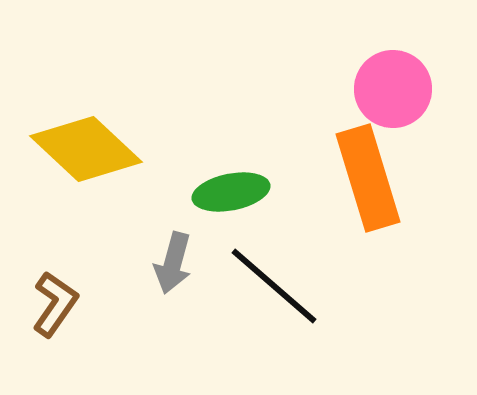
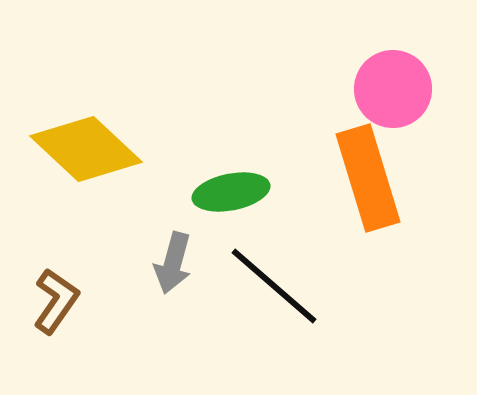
brown L-shape: moved 1 px right, 3 px up
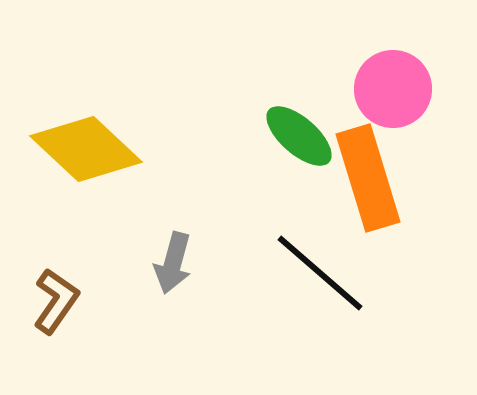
green ellipse: moved 68 px right, 56 px up; rotated 52 degrees clockwise
black line: moved 46 px right, 13 px up
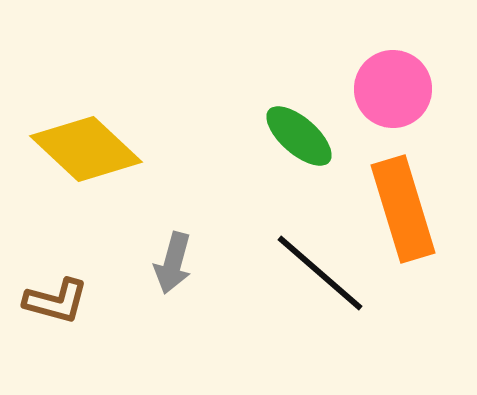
orange rectangle: moved 35 px right, 31 px down
brown L-shape: rotated 70 degrees clockwise
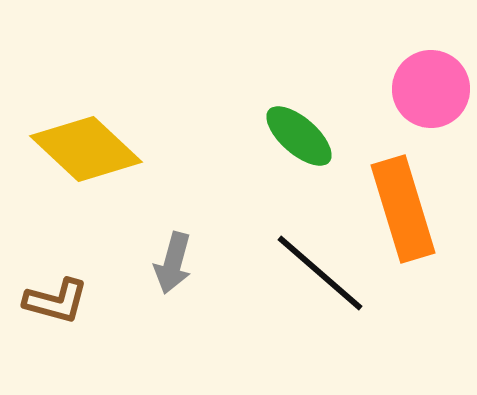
pink circle: moved 38 px right
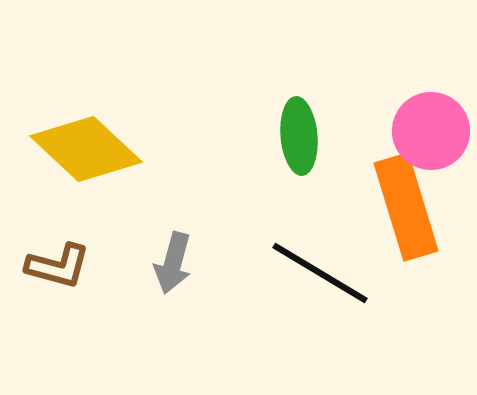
pink circle: moved 42 px down
green ellipse: rotated 44 degrees clockwise
orange rectangle: moved 3 px right, 2 px up
black line: rotated 10 degrees counterclockwise
brown L-shape: moved 2 px right, 35 px up
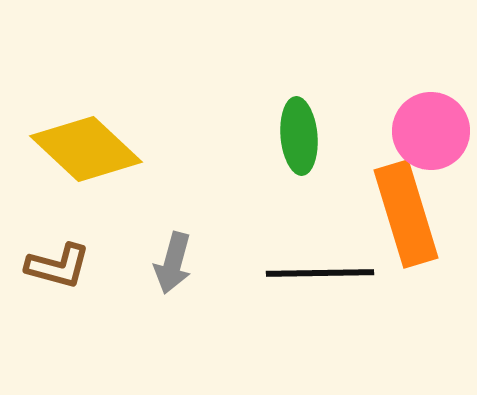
orange rectangle: moved 7 px down
black line: rotated 32 degrees counterclockwise
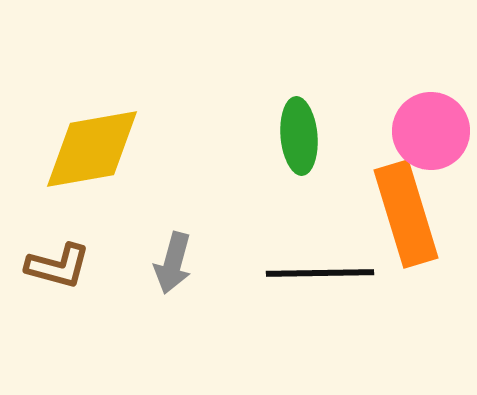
yellow diamond: moved 6 px right; rotated 53 degrees counterclockwise
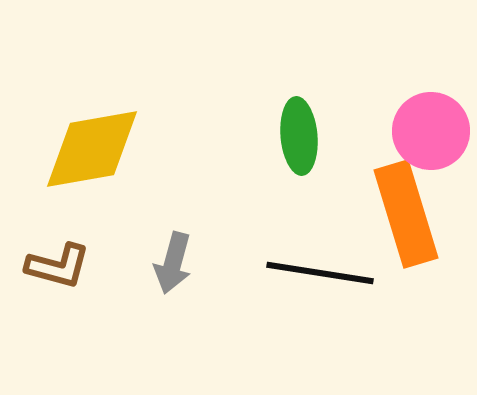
black line: rotated 10 degrees clockwise
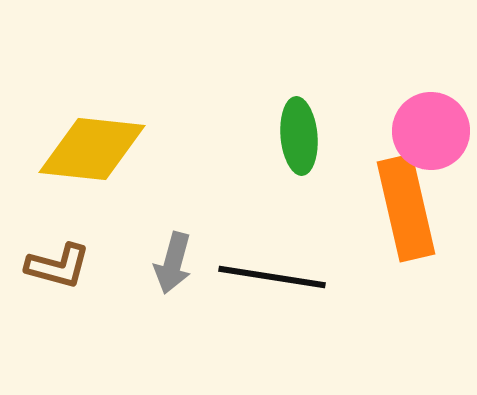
yellow diamond: rotated 16 degrees clockwise
orange rectangle: moved 6 px up; rotated 4 degrees clockwise
black line: moved 48 px left, 4 px down
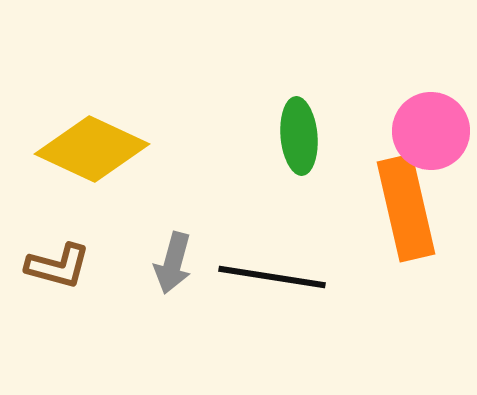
yellow diamond: rotated 19 degrees clockwise
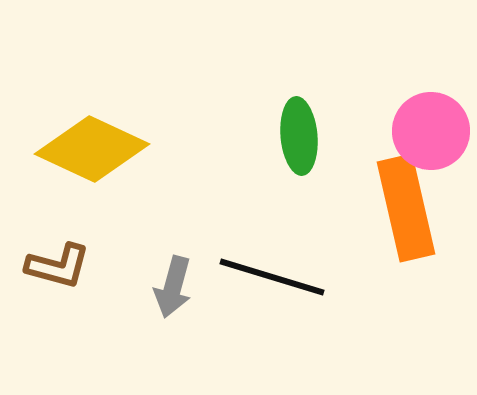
gray arrow: moved 24 px down
black line: rotated 8 degrees clockwise
